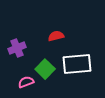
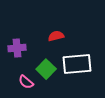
purple cross: rotated 18 degrees clockwise
green square: moved 1 px right
pink semicircle: rotated 119 degrees counterclockwise
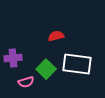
purple cross: moved 4 px left, 10 px down
white rectangle: rotated 12 degrees clockwise
pink semicircle: rotated 56 degrees counterclockwise
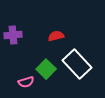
purple cross: moved 23 px up
white rectangle: rotated 40 degrees clockwise
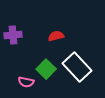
white rectangle: moved 3 px down
pink semicircle: rotated 28 degrees clockwise
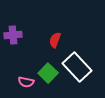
red semicircle: moved 1 px left, 4 px down; rotated 56 degrees counterclockwise
green square: moved 2 px right, 4 px down
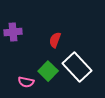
purple cross: moved 3 px up
green square: moved 2 px up
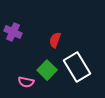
purple cross: rotated 30 degrees clockwise
white rectangle: rotated 12 degrees clockwise
green square: moved 1 px left, 1 px up
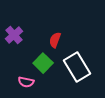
purple cross: moved 1 px right, 3 px down; rotated 24 degrees clockwise
green square: moved 4 px left, 7 px up
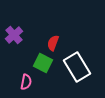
red semicircle: moved 2 px left, 3 px down
green square: rotated 18 degrees counterclockwise
pink semicircle: rotated 91 degrees counterclockwise
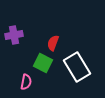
purple cross: rotated 30 degrees clockwise
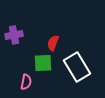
green square: rotated 30 degrees counterclockwise
